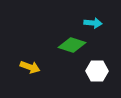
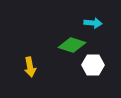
yellow arrow: rotated 60 degrees clockwise
white hexagon: moved 4 px left, 6 px up
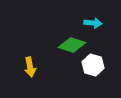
white hexagon: rotated 15 degrees clockwise
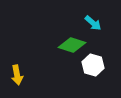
cyan arrow: rotated 36 degrees clockwise
yellow arrow: moved 13 px left, 8 px down
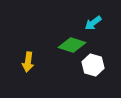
cyan arrow: rotated 102 degrees clockwise
yellow arrow: moved 11 px right, 13 px up; rotated 18 degrees clockwise
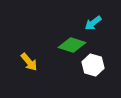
yellow arrow: moved 1 px right; rotated 48 degrees counterclockwise
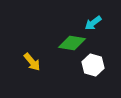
green diamond: moved 2 px up; rotated 8 degrees counterclockwise
yellow arrow: moved 3 px right
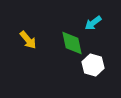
green diamond: rotated 68 degrees clockwise
yellow arrow: moved 4 px left, 22 px up
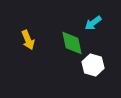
yellow arrow: rotated 18 degrees clockwise
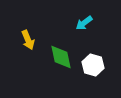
cyan arrow: moved 9 px left
green diamond: moved 11 px left, 14 px down
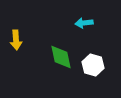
cyan arrow: rotated 30 degrees clockwise
yellow arrow: moved 12 px left; rotated 18 degrees clockwise
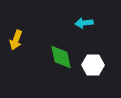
yellow arrow: rotated 24 degrees clockwise
white hexagon: rotated 15 degrees counterclockwise
